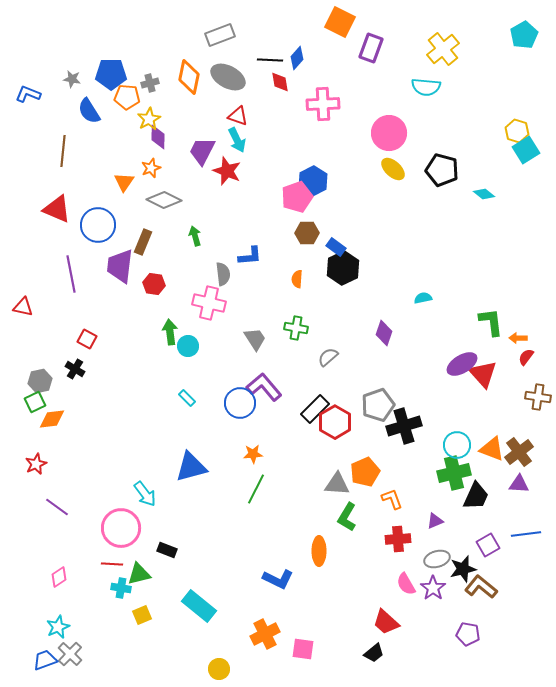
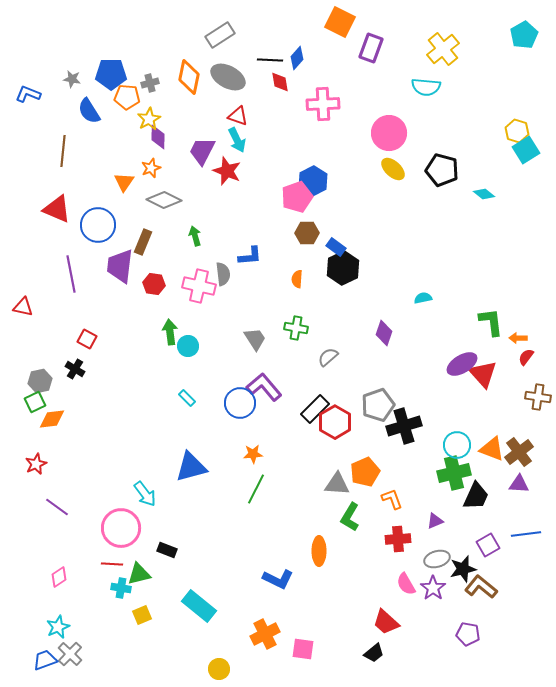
gray rectangle at (220, 35): rotated 12 degrees counterclockwise
pink cross at (209, 303): moved 10 px left, 17 px up
green L-shape at (347, 517): moved 3 px right
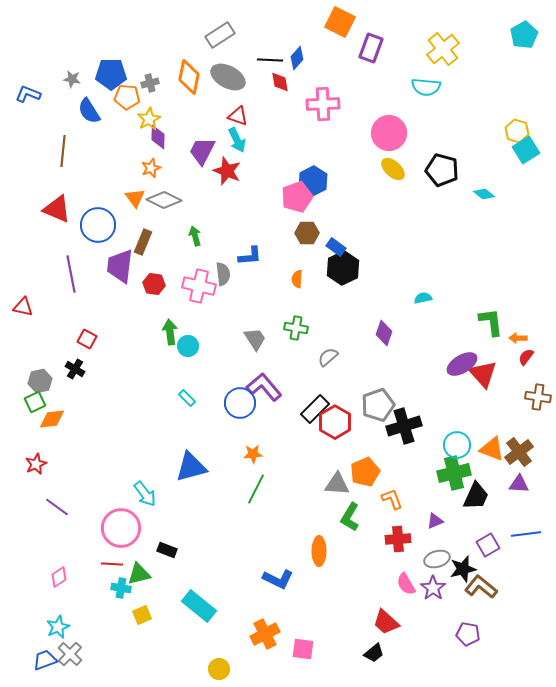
orange triangle at (124, 182): moved 11 px right, 16 px down; rotated 10 degrees counterclockwise
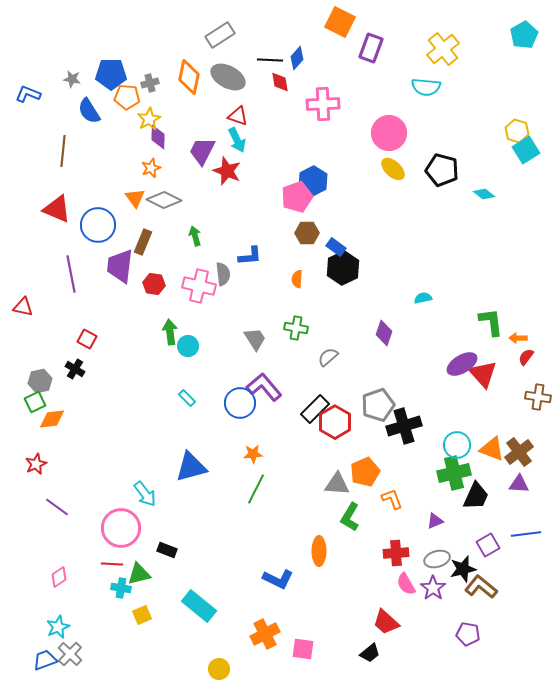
red cross at (398, 539): moved 2 px left, 14 px down
black trapezoid at (374, 653): moved 4 px left
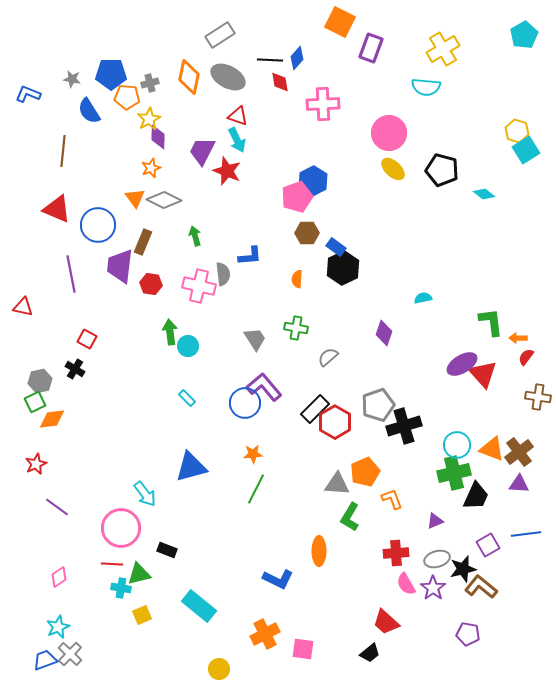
yellow cross at (443, 49): rotated 8 degrees clockwise
red hexagon at (154, 284): moved 3 px left
blue circle at (240, 403): moved 5 px right
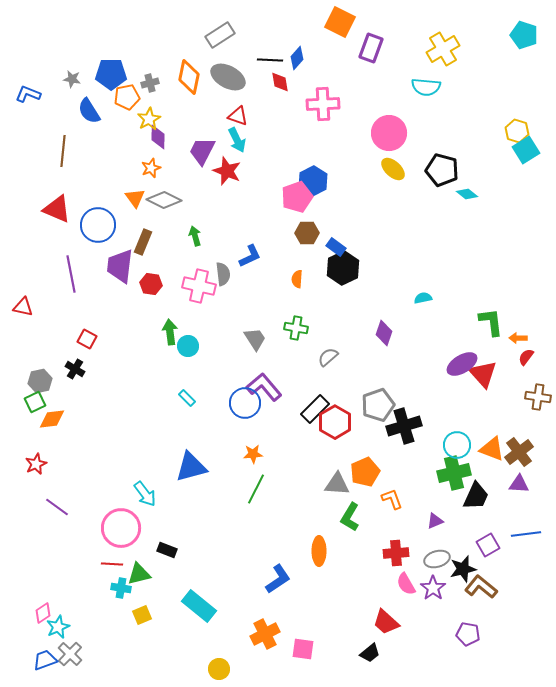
cyan pentagon at (524, 35): rotated 24 degrees counterclockwise
orange pentagon at (127, 97): rotated 15 degrees counterclockwise
cyan diamond at (484, 194): moved 17 px left
blue L-shape at (250, 256): rotated 20 degrees counterclockwise
pink diamond at (59, 577): moved 16 px left, 36 px down
blue L-shape at (278, 579): rotated 60 degrees counterclockwise
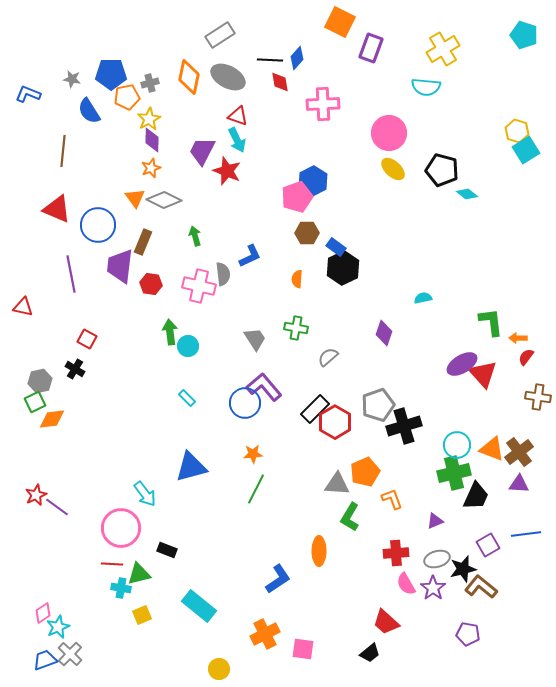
purple diamond at (158, 137): moved 6 px left, 3 px down
red star at (36, 464): moved 31 px down
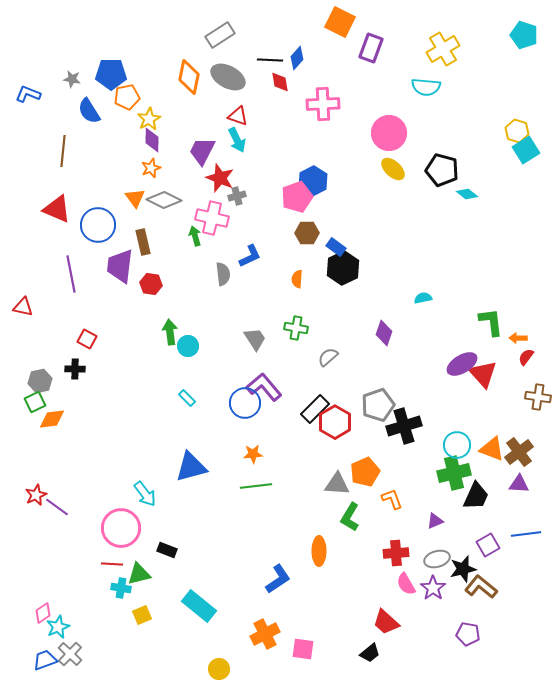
gray cross at (150, 83): moved 87 px right, 113 px down
red star at (227, 171): moved 7 px left, 7 px down
brown rectangle at (143, 242): rotated 35 degrees counterclockwise
pink cross at (199, 286): moved 13 px right, 68 px up
black cross at (75, 369): rotated 30 degrees counterclockwise
green line at (256, 489): moved 3 px up; rotated 56 degrees clockwise
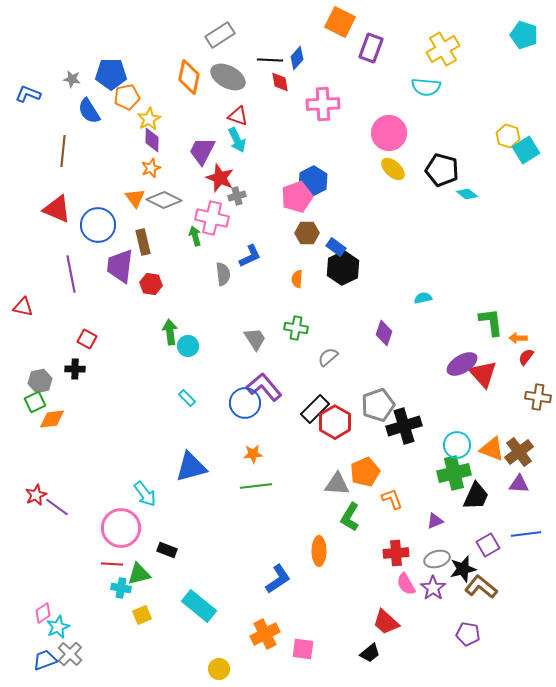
yellow hexagon at (517, 131): moved 9 px left, 5 px down
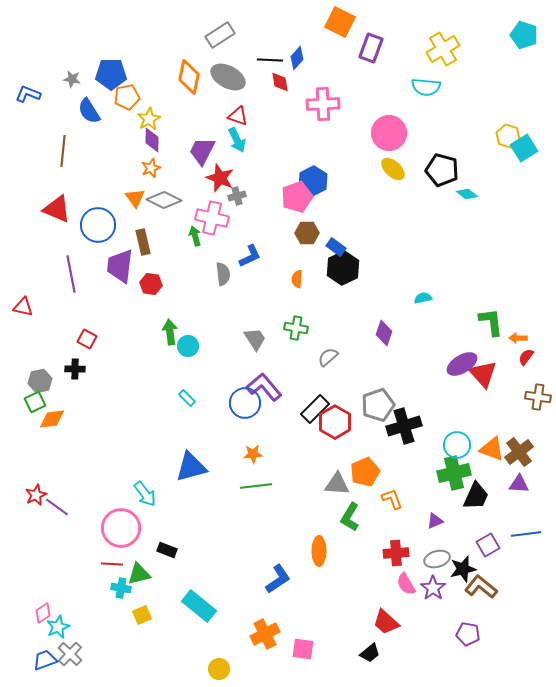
cyan square at (526, 150): moved 2 px left, 2 px up
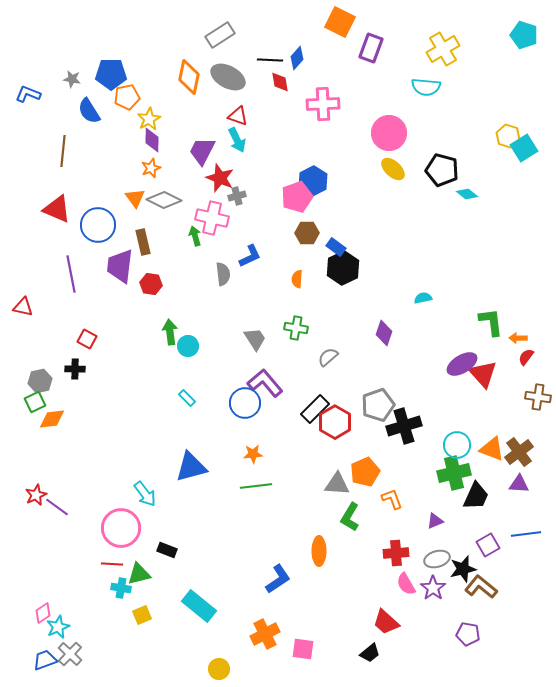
purple L-shape at (264, 387): moved 1 px right, 4 px up
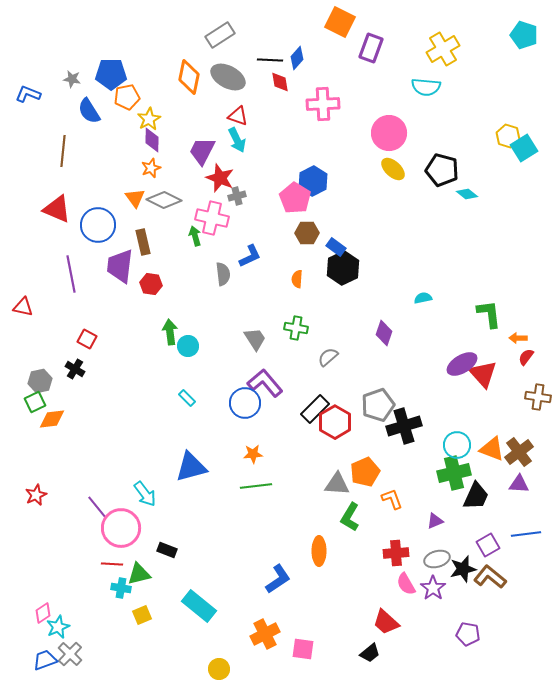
pink pentagon at (297, 197): moved 2 px left, 1 px down; rotated 20 degrees counterclockwise
green L-shape at (491, 322): moved 2 px left, 8 px up
black cross at (75, 369): rotated 30 degrees clockwise
purple line at (57, 507): moved 40 px right; rotated 15 degrees clockwise
brown L-shape at (481, 587): moved 9 px right, 10 px up
